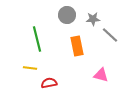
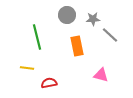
green line: moved 2 px up
yellow line: moved 3 px left
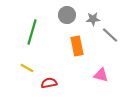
green line: moved 5 px left, 5 px up; rotated 30 degrees clockwise
yellow line: rotated 24 degrees clockwise
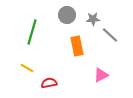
pink triangle: rotated 42 degrees counterclockwise
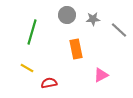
gray line: moved 9 px right, 5 px up
orange rectangle: moved 1 px left, 3 px down
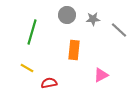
orange rectangle: moved 2 px left, 1 px down; rotated 18 degrees clockwise
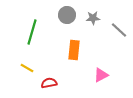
gray star: moved 1 px up
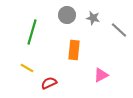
gray star: rotated 16 degrees clockwise
red semicircle: rotated 14 degrees counterclockwise
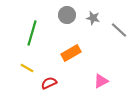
green line: moved 1 px down
orange rectangle: moved 3 px left, 3 px down; rotated 54 degrees clockwise
pink triangle: moved 6 px down
